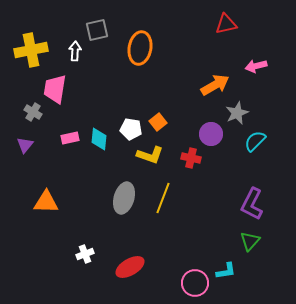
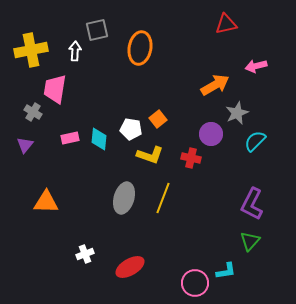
orange square: moved 3 px up
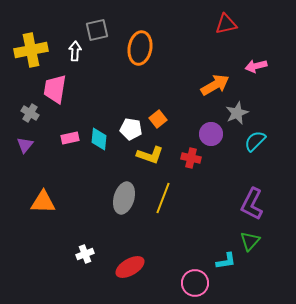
gray cross: moved 3 px left, 1 px down
orange triangle: moved 3 px left
cyan L-shape: moved 10 px up
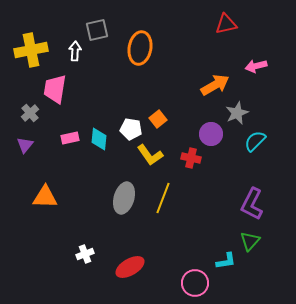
gray cross: rotated 18 degrees clockwise
yellow L-shape: rotated 36 degrees clockwise
orange triangle: moved 2 px right, 5 px up
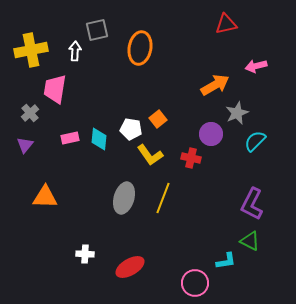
green triangle: rotated 45 degrees counterclockwise
white cross: rotated 24 degrees clockwise
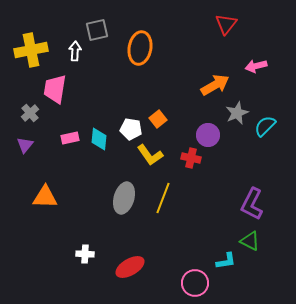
red triangle: rotated 40 degrees counterclockwise
purple circle: moved 3 px left, 1 px down
cyan semicircle: moved 10 px right, 15 px up
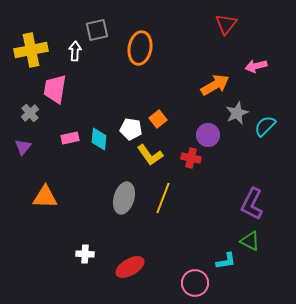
purple triangle: moved 2 px left, 2 px down
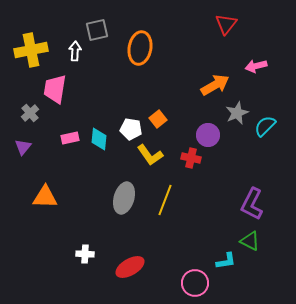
yellow line: moved 2 px right, 2 px down
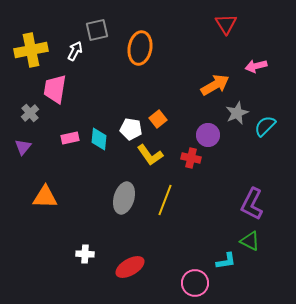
red triangle: rotated 10 degrees counterclockwise
white arrow: rotated 24 degrees clockwise
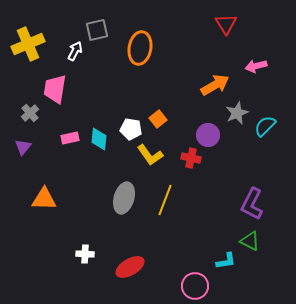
yellow cross: moved 3 px left, 6 px up; rotated 12 degrees counterclockwise
orange triangle: moved 1 px left, 2 px down
pink circle: moved 3 px down
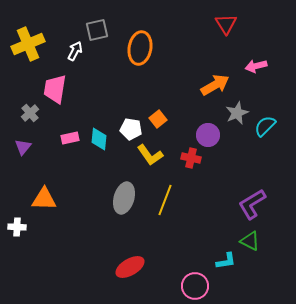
purple L-shape: rotated 32 degrees clockwise
white cross: moved 68 px left, 27 px up
